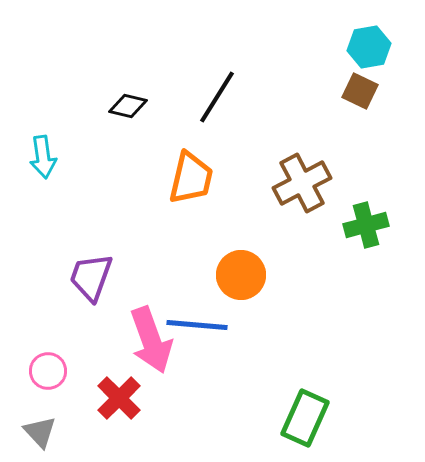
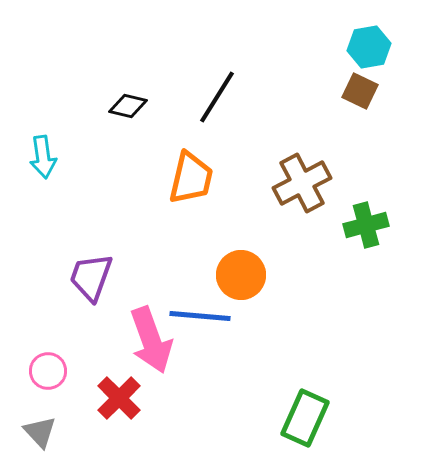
blue line: moved 3 px right, 9 px up
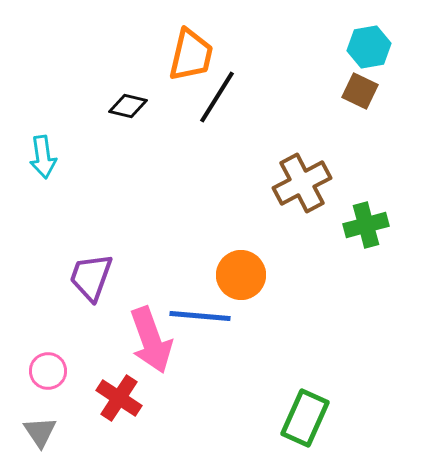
orange trapezoid: moved 123 px up
red cross: rotated 12 degrees counterclockwise
gray triangle: rotated 9 degrees clockwise
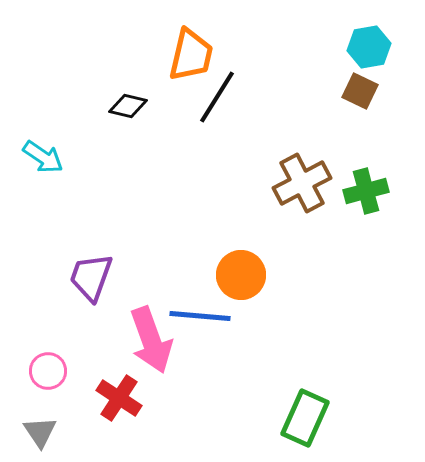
cyan arrow: rotated 48 degrees counterclockwise
green cross: moved 34 px up
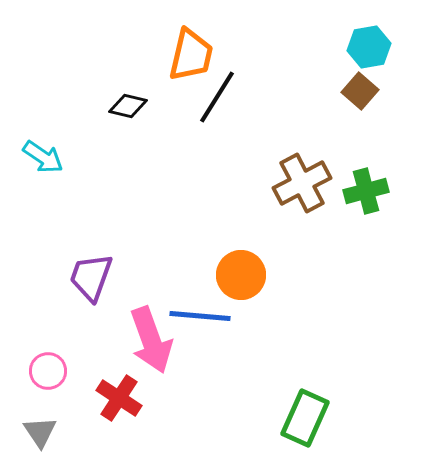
brown square: rotated 15 degrees clockwise
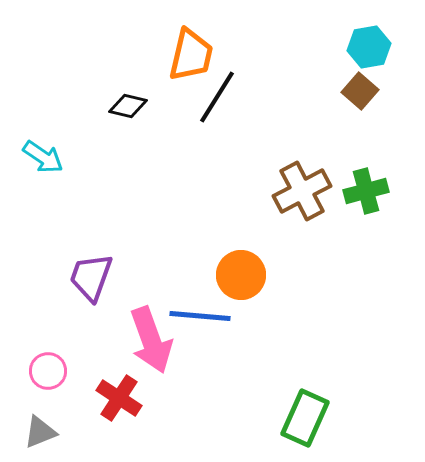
brown cross: moved 8 px down
gray triangle: rotated 42 degrees clockwise
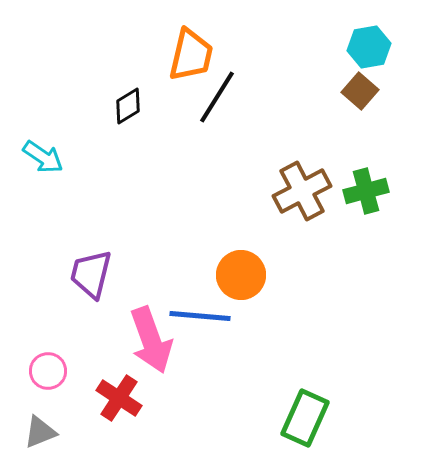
black diamond: rotated 45 degrees counterclockwise
purple trapezoid: moved 3 px up; rotated 6 degrees counterclockwise
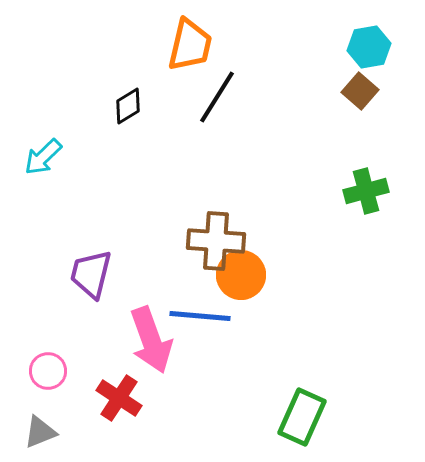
orange trapezoid: moved 1 px left, 10 px up
cyan arrow: rotated 102 degrees clockwise
brown cross: moved 86 px left, 50 px down; rotated 32 degrees clockwise
green rectangle: moved 3 px left, 1 px up
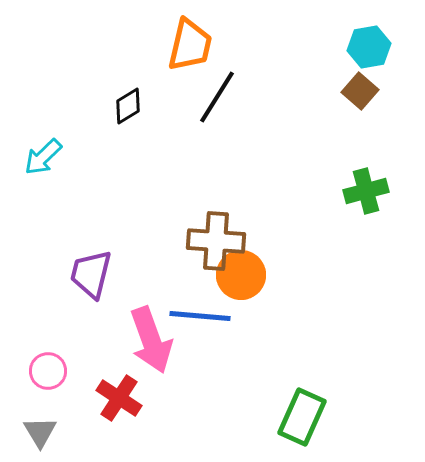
gray triangle: rotated 39 degrees counterclockwise
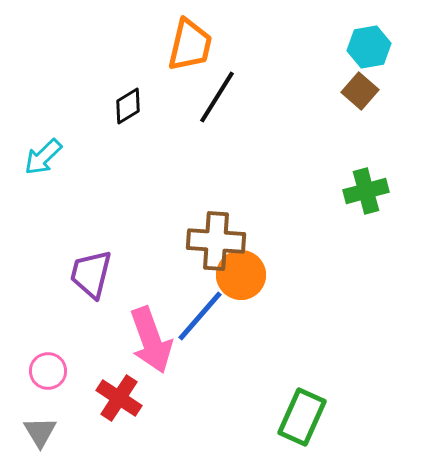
blue line: rotated 54 degrees counterclockwise
